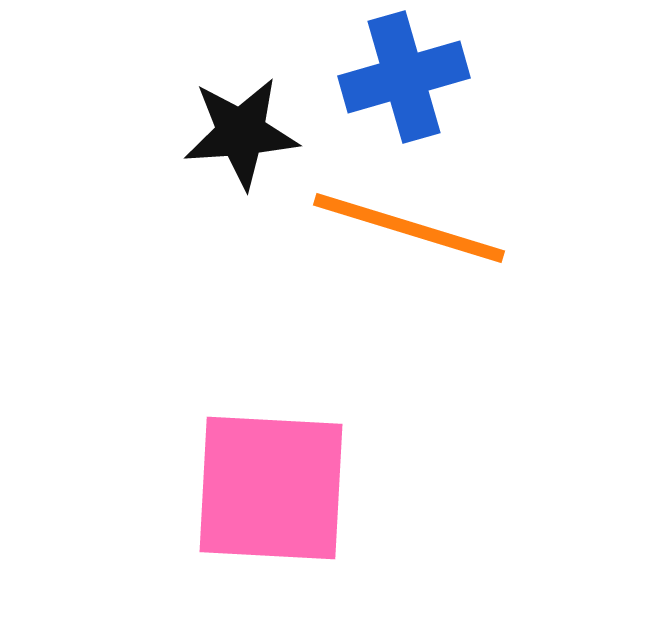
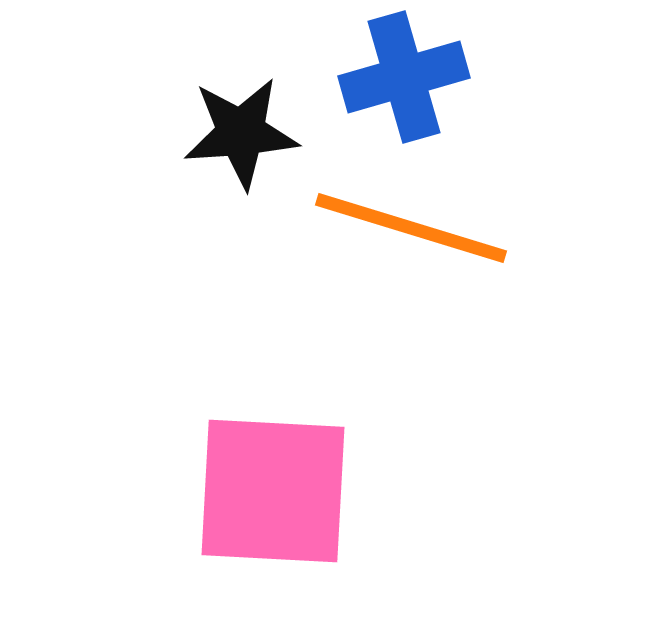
orange line: moved 2 px right
pink square: moved 2 px right, 3 px down
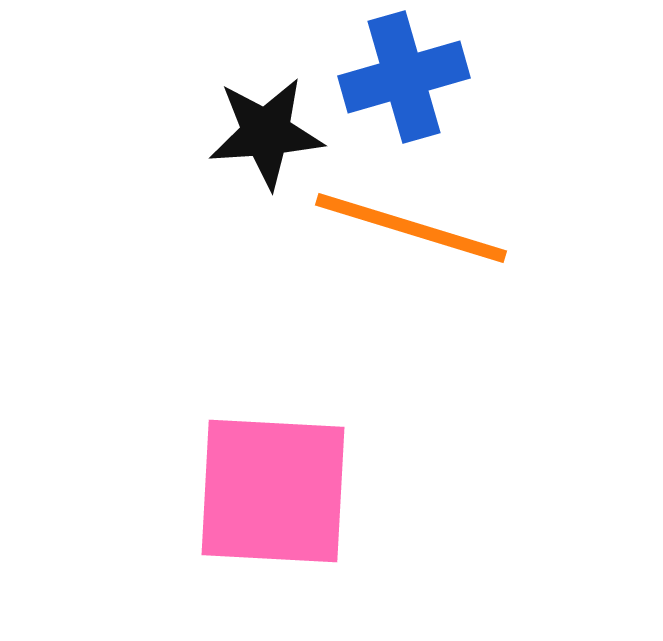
black star: moved 25 px right
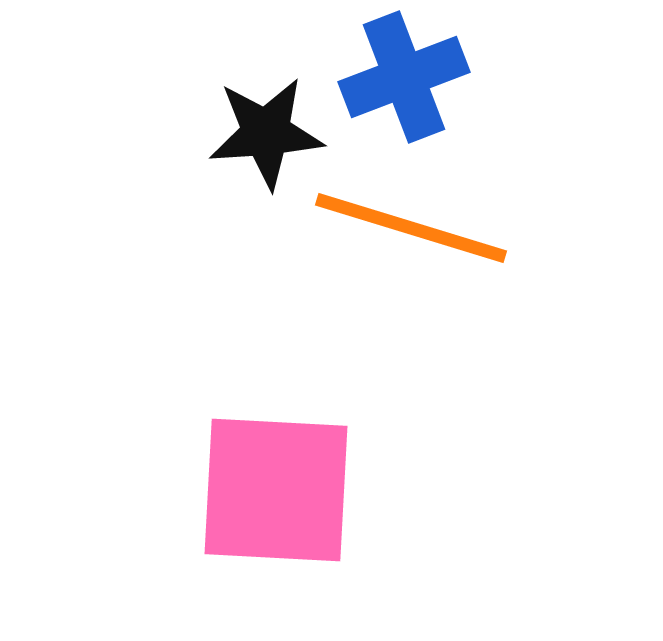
blue cross: rotated 5 degrees counterclockwise
pink square: moved 3 px right, 1 px up
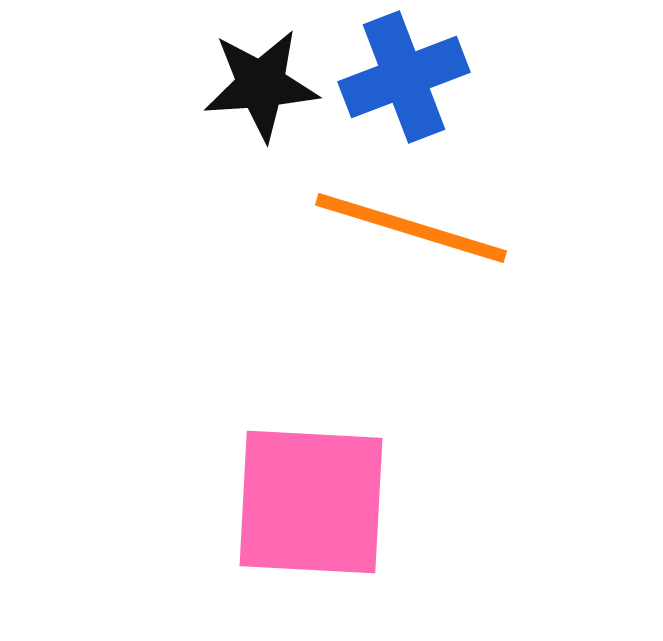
black star: moved 5 px left, 48 px up
pink square: moved 35 px right, 12 px down
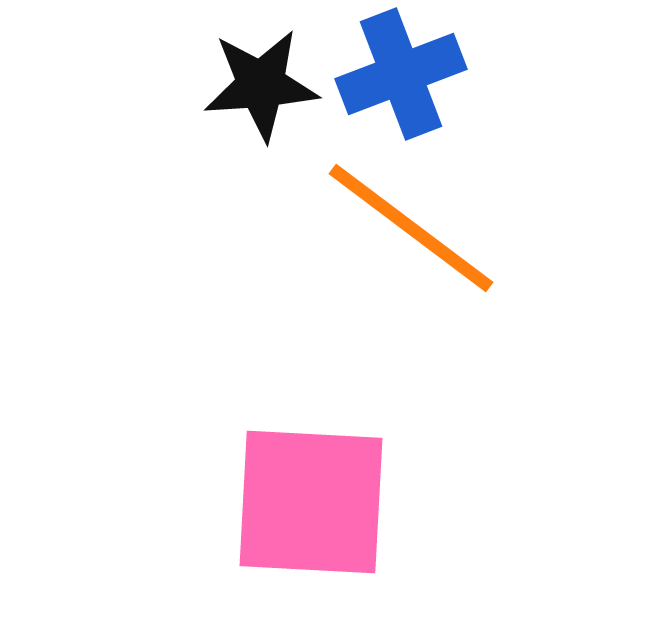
blue cross: moved 3 px left, 3 px up
orange line: rotated 20 degrees clockwise
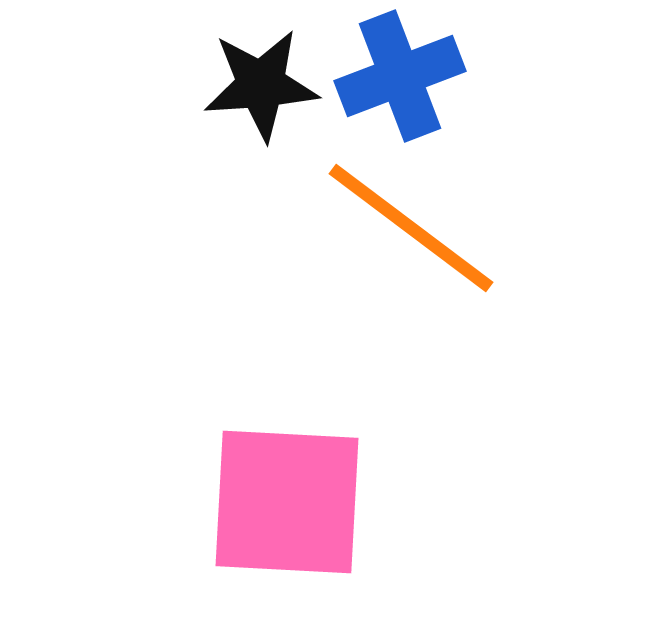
blue cross: moved 1 px left, 2 px down
pink square: moved 24 px left
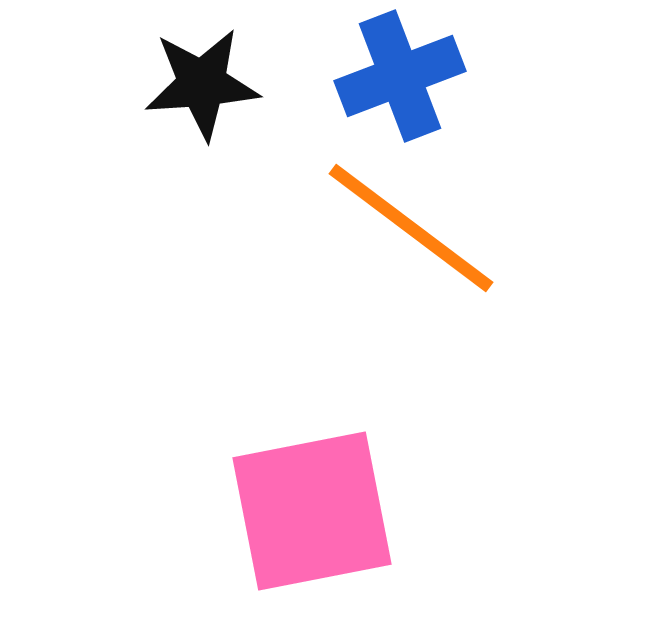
black star: moved 59 px left, 1 px up
pink square: moved 25 px right, 9 px down; rotated 14 degrees counterclockwise
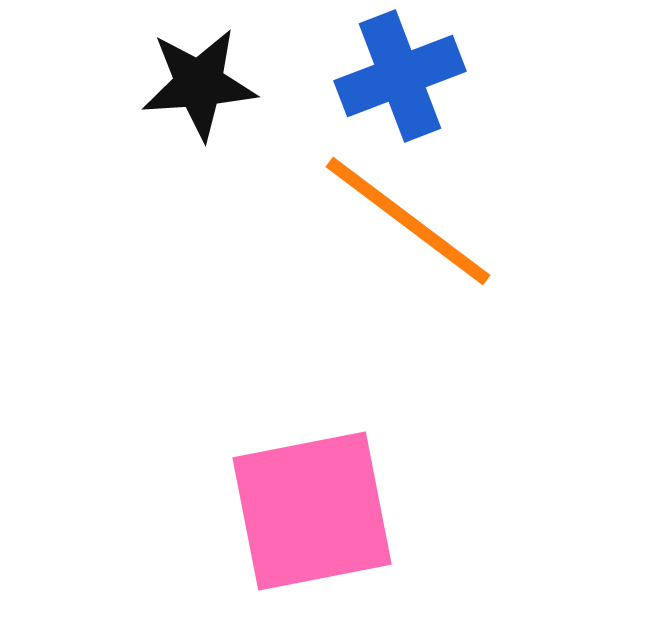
black star: moved 3 px left
orange line: moved 3 px left, 7 px up
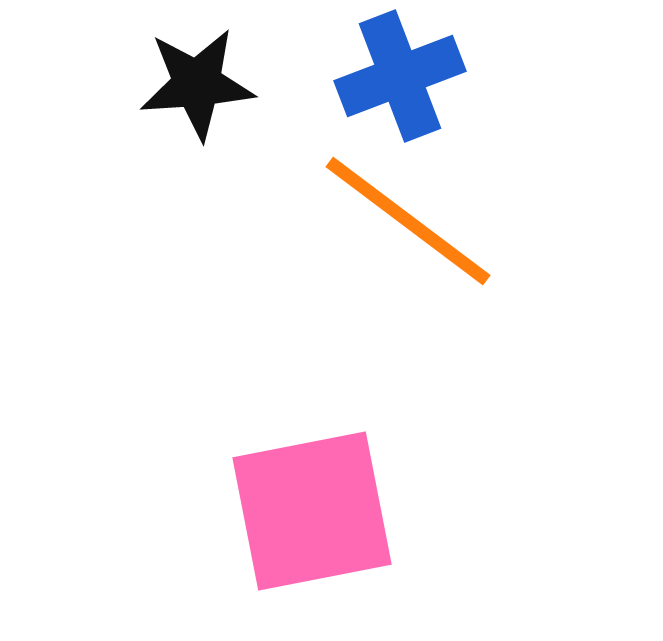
black star: moved 2 px left
